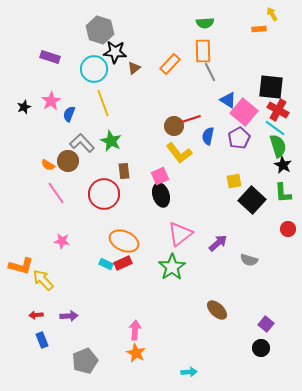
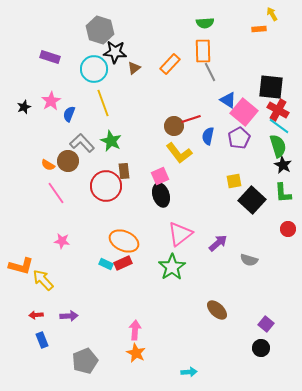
cyan line at (275, 128): moved 4 px right, 2 px up
red circle at (104, 194): moved 2 px right, 8 px up
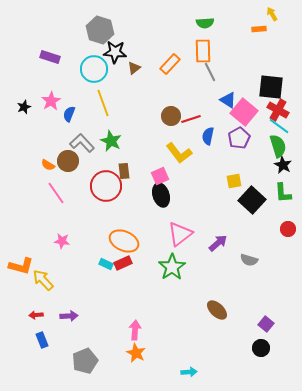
brown circle at (174, 126): moved 3 px left, 10 px up
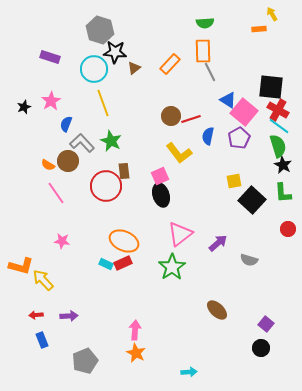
blue semicircle at (69, 114): moved 3 px left, 10 px down
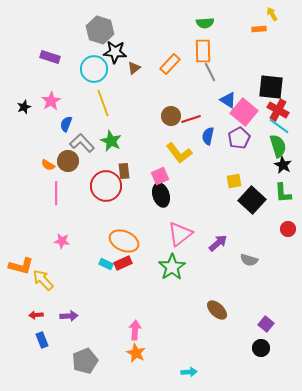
pink line at (56, 193): rotated 35 degrees clockwise
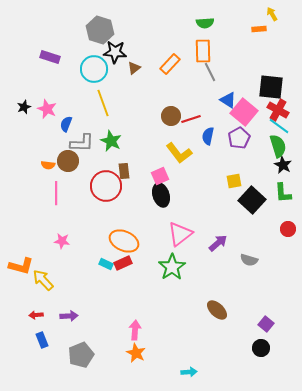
pink star at (51, 101): moved 4 px left, 8 px down; rotated 18 degrees counterclockwise
gray L-shape at (82, 143): rotated 135 degrees clockwise
orange semicircle at (48, 165): rotated 24 degrees counterclockwise
gray pentagon at (85, 361): moved 4 px left, 6 px up
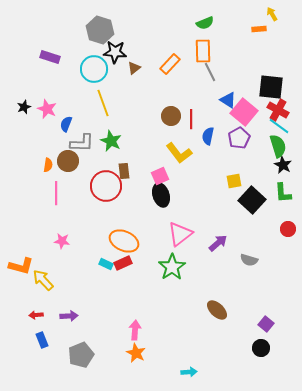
green semicircle at (205, 23): rotated 18 degrees counterclockwise
red line at (191, 119): rotated 72 degrees counterclockwise
orange semicircle at (48, 165): rotated 88 degrees counterclockwise
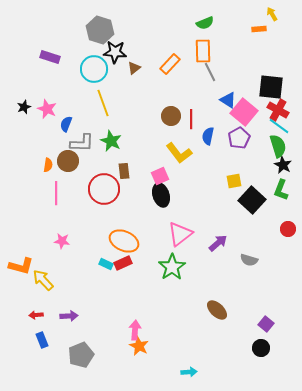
red circle at (106, 186): moved 2 px left, 3 px down
green L-shape at (283, 193): moved 2 px left, 3 px up; rotated 25 degrees clockwise
orange star at (136, 353): moved 3 px right, 7 px up
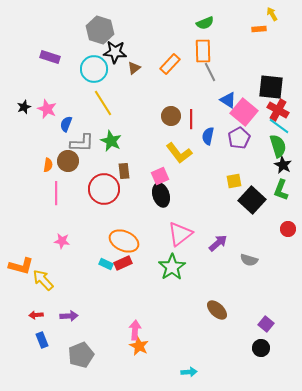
yellow line at (103, 103): rotated 12 degrees counterclockwise
